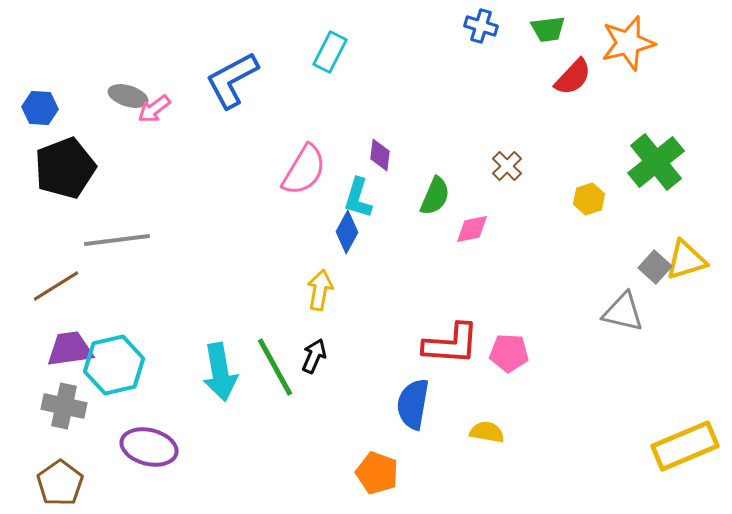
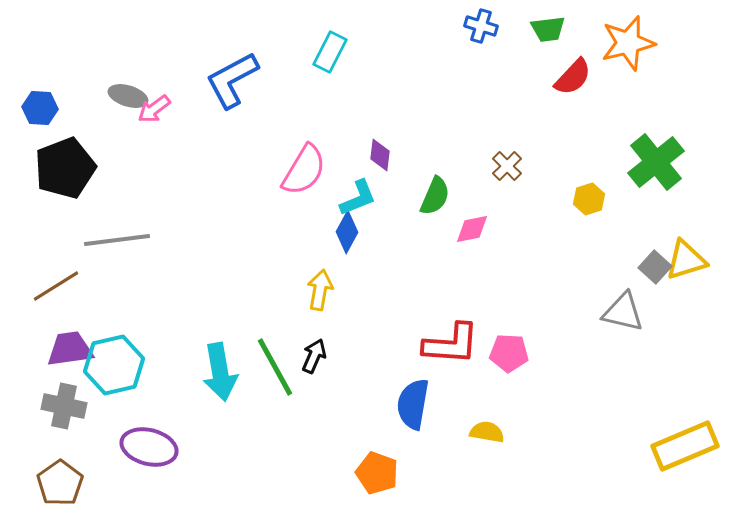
cyan L-shape: rotated 129 degrees counterclockwise
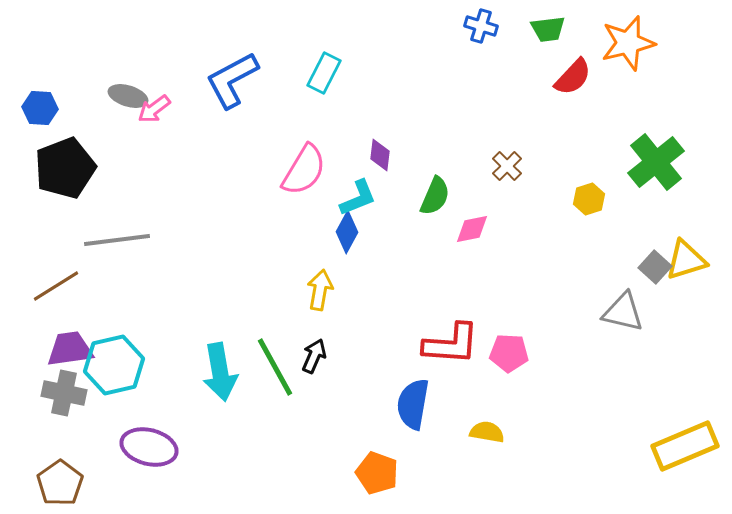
cyan rectangle: moved 6 px left, 21 px down
gray cross: moved 13 px up
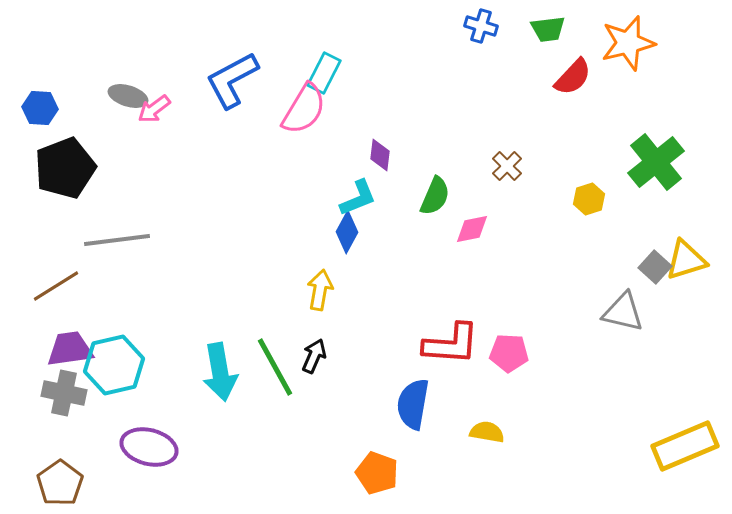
pink semicircle: moved 61 px up
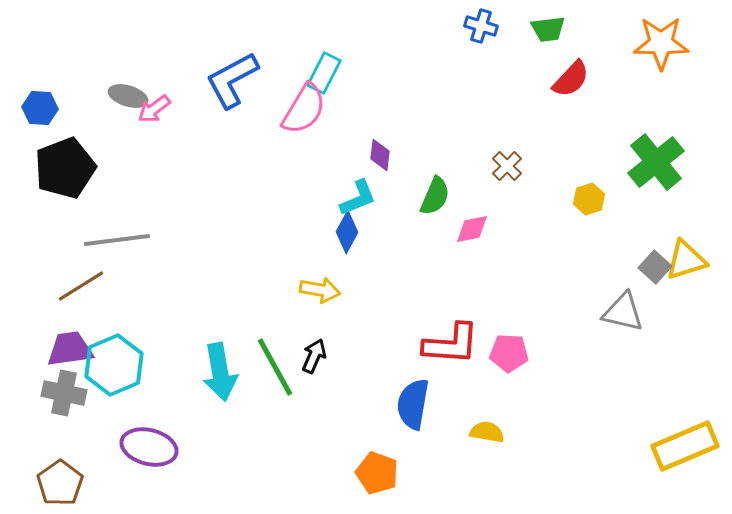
orange star: moved 33 px right; rotated 14 degrees clockwise
red semicircle: moved 2 px left, 2 px down
brown line: moved 25 px right
yellow arrow: rotated 90 degrees clockwise
cyan hexagon: rotated 10 degrees counterclockwise
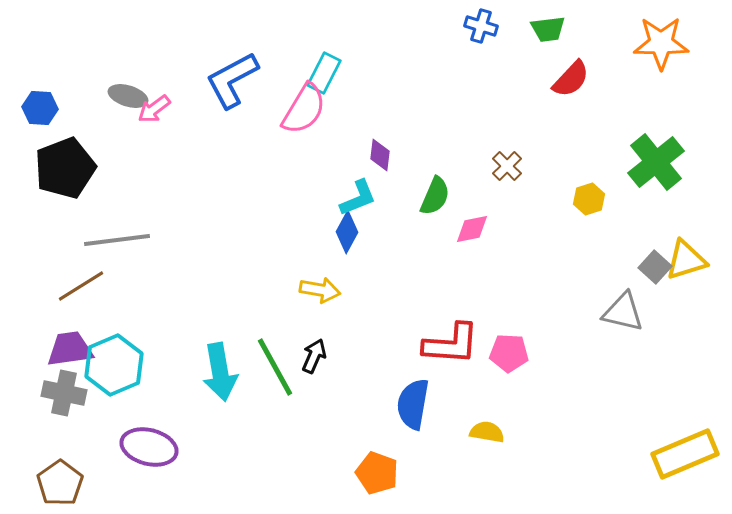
yellow rectangle: moved 8 px down
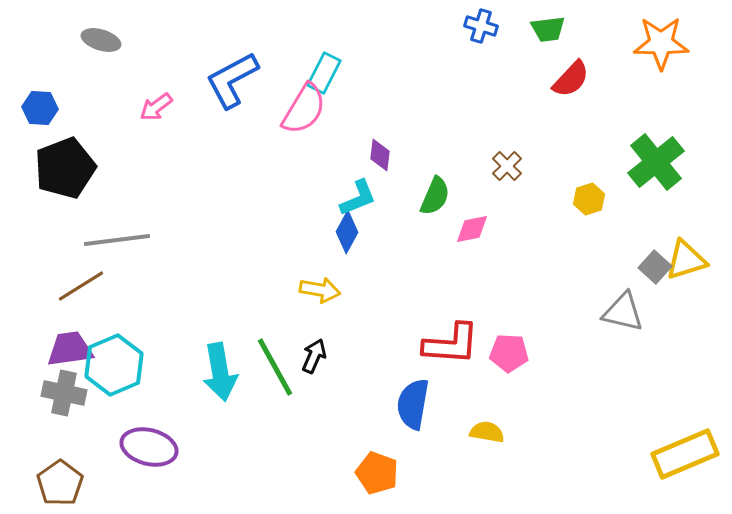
gray ellipse: moved 27 px left, 56 px up
pink arrow: moved 2 px right, 2 px up
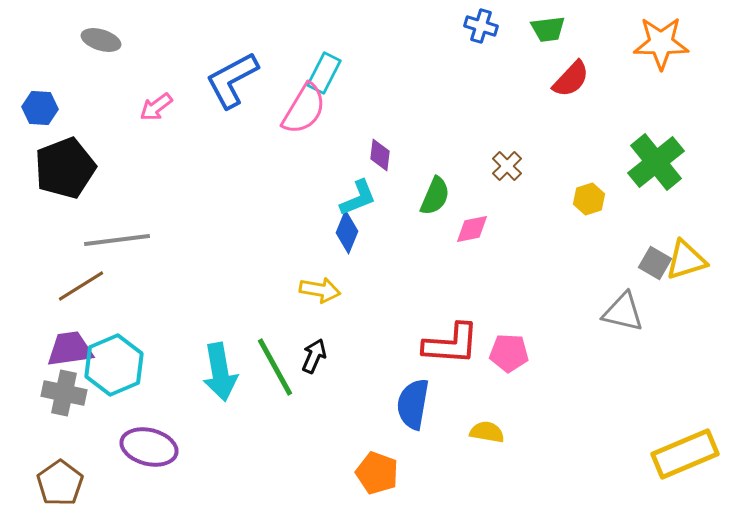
blue diamond: rotated 6 degrees counterclockwise
gray square: moved 4 px up; rotated 12 degrees counterclockwise
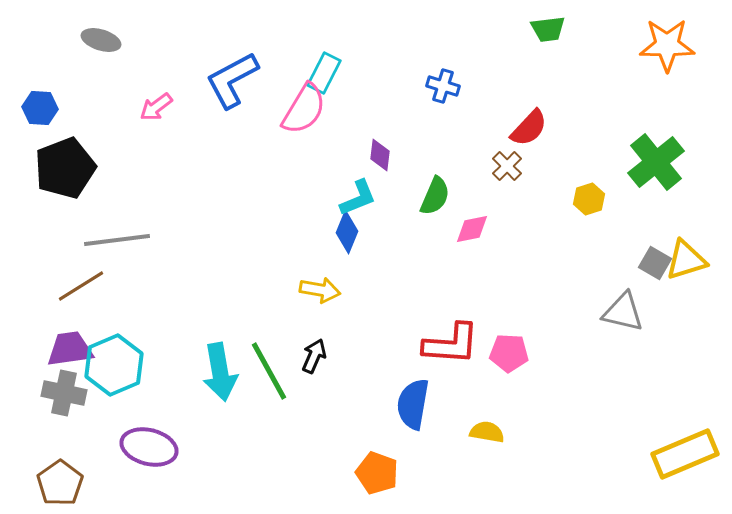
blue cross: moved 38 px left, 60 px down
orange star: moved 6 px right, 2 px down
red semicircle: moved 42 px left, 49 px down
green line: moved 6 px left, 4 px down
